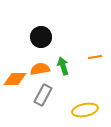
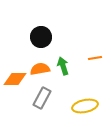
orange line: moved 1 px down
gray rectangle: moved 1 px left, 3 px down
yellow ellipse: moved 4 px up
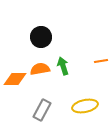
orange line: moved 6 px right, 3 px down
gray rectangle: moved 12 px down
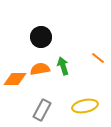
orange line: moved 3 px left, 3 px up; rotated 48 degrees clockwise
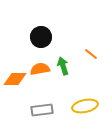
orange line: moved 7 px left, 4 px up
gray rectangle: rotated 55 degrees clockwise
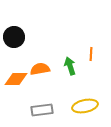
black circle: moved 27 px left
orange line: rotated 56 degrees clockwise
green arrow: moved 7 px right
orange diamond: moved 1 px right
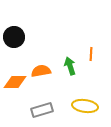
orange semicircle: moved 1 px right, 2 px down
orange diamond: moved 1 px left, 3 px down
yellow ellipse: rotated 20 degrees clockwise
gray rectangle: rotated 10 degrees counterclockwise
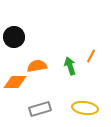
orange line: moved 2 px down; rotated 24 degrees clockwise
orange semicircle: moved 4 px left, 5 px up
yellow ellipse: moved 2 px down
gray rectangle: moved 2 px left, 1 px up
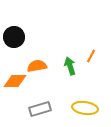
orange diamond: moved 1 px up
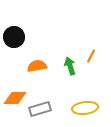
orange diamond: moved 17 px down
yellow ellipse: rotated 15 degrees counterclockwise
